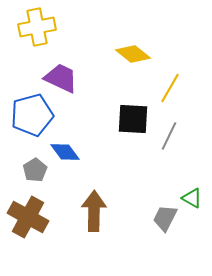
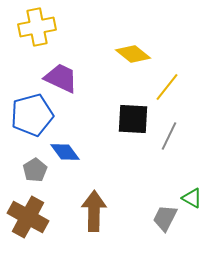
yellow line: moved 3 px left, 1 px up; rotated 8 degrees clockwise
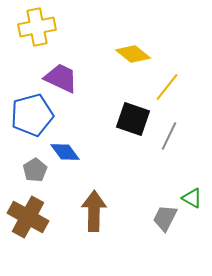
black square: rotated 16 degrees clockwise
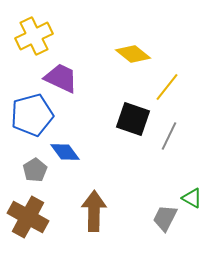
yellow cross: moved 3 px left, 9 px down; rotated 15 degrees counterclockwise
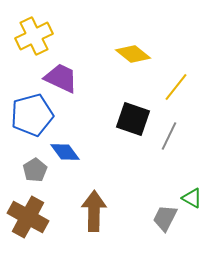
yellow line: moved 9 px right
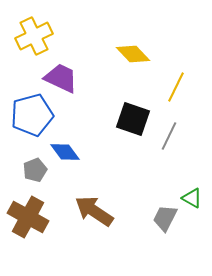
yellow diamond: rotated 8 degrees clockwise
yellow line: rotated 12 degrees counterclockwise
gray pentagon: rotated 10 degrees clockwise
brown arrow: rotated 57 degrees counterclockwise
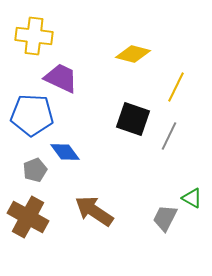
yellow cross: rotated 33 degrees clockwise
yellow diamond: rotated 32 degrees counterclockwise
blue pentagon: rotated 18 degrees clockwise
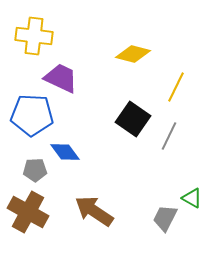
black square: rotated 16 degrees clockwise
gray pentagon: rotated 20 degrees clockwise
brown cross: moved 5 px up
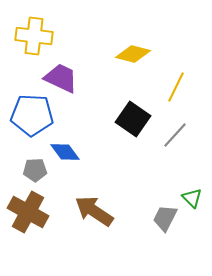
gray line: moved 6 px right, 1 px up; rotated 16 degrees clockwise
green triangle: rotated 15 degrees clockwise
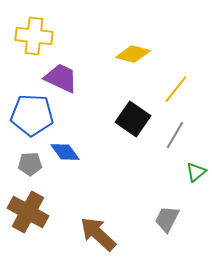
yellow line: moved 2 px down; rotated 12 degrees clockwise
gray line: rotated 12 degrees counterclockwise
gray pentagon: moved 5 px left, 6 px up
green triangle: moved 4 px right, 26 px up; rotated 35 degrees clockwise
brown arrow: moved 4 px right, 23 px down; rotated 9 degrees clockwise
gray trapezoid: moved 2 px right, 1 px down
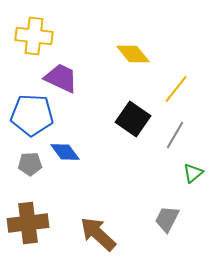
yellow diamond: rotated 36 degrees clockwise
green triangle: moved 3 px left, 1 px down
brown cross: moved 11 px down; rotated 36 degrees counterclockwise
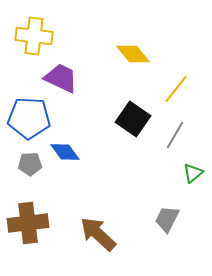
blue pentagon: moved 3 px left, 3 px down
